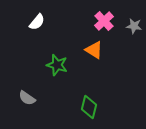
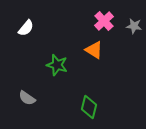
white semicircle: moved 11 px left, 6 px down
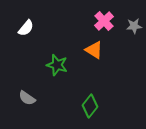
gray star: rotated 14 degrees counterclockwise
green diamond: moved 1 px right, 1 px up; rotated 25 degrees clockwise
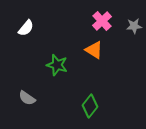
pink cross: moved 2 px left
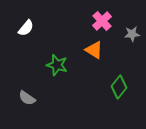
gray star: moved 2 px left, 8 px down
green diamond: moved 29 px right, 19 px up
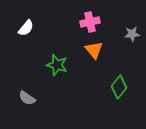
pink cross: moved 12 px left, 1 px down; rotated 30 degrees clockwise
orange triangle: rotated 18 degrees clockwise
